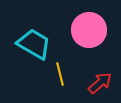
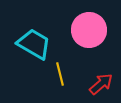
red arrow: moved 1 px right, 1 px down
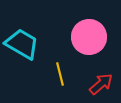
pink circle: moved 7 px down
cyan trapezoid: moved 12 px left
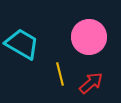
red arrow: moved 10 px left, 1 px up
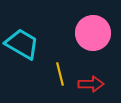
pink circle: moved 4 px right, 4 px up
red arrow: moved 1 px down; rotated 40 degrees clockwise
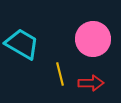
pink circle: moved 6 px down
red arrow: moved 1 px up
